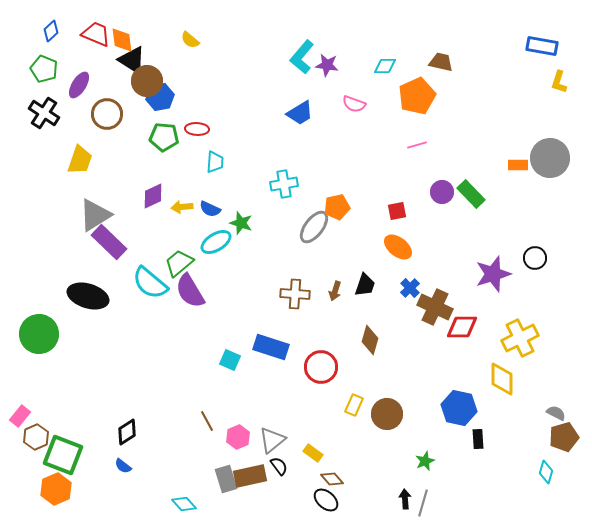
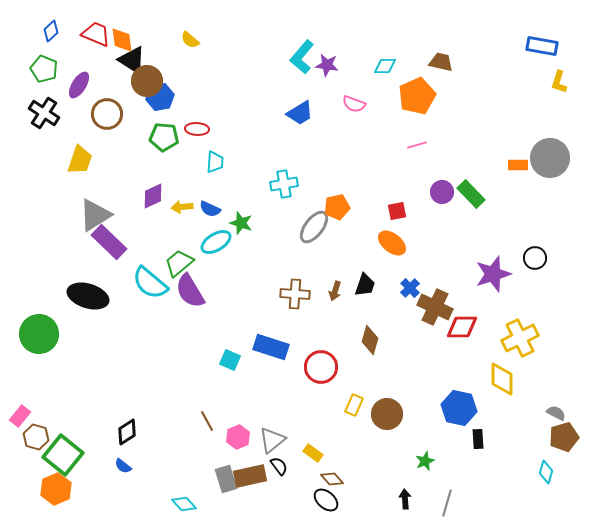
orange ellipse at (398, 247): moved 6 px left, 4 px up
brown hexagon at (36, 437): rotated 20 degrees counterclockwise
green square at (63, 455): rotated 18 degrees clockwise
gray line at (423, 503): moved 24 px right
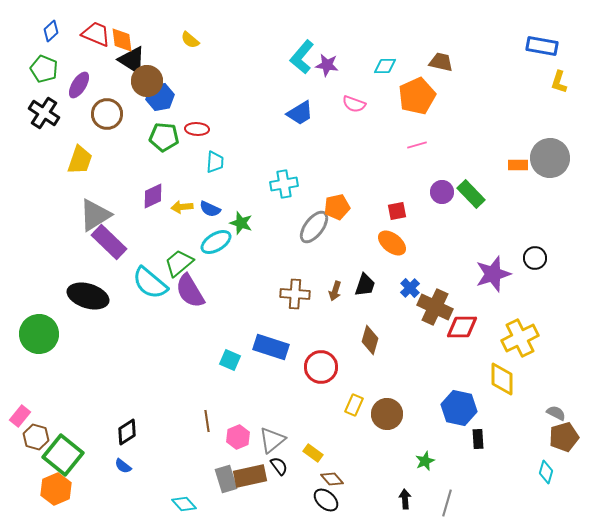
brown line at (207, 421): rotated 20 degrees clockwise
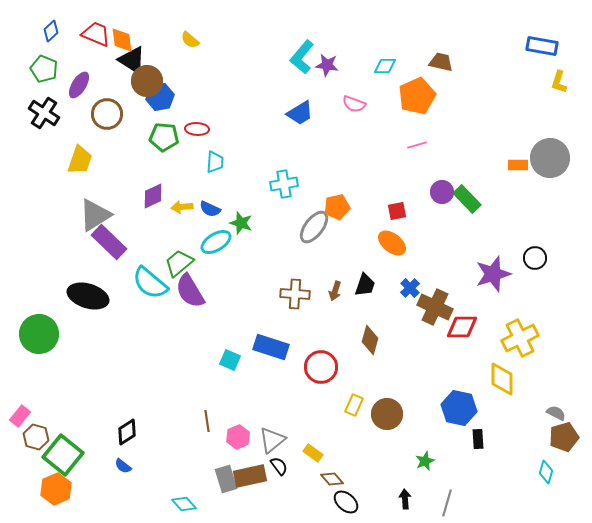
green rectangle at (471, 194): moved 4 px left, 5 px down
black ellipse at (326, 500): moved 20 px right, 2 px down
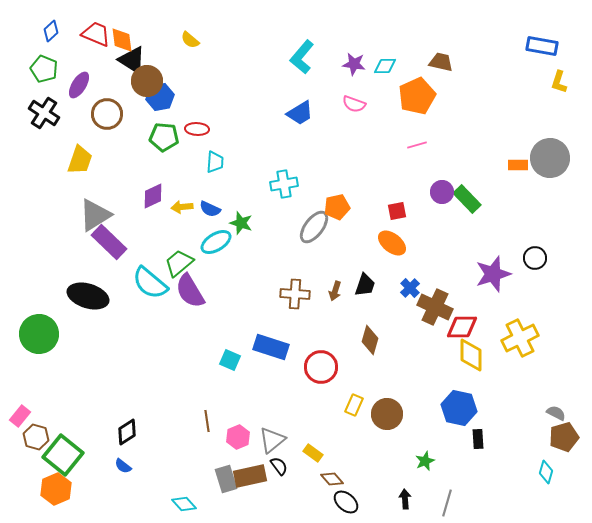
purple star at (327, 65): moved 27 px right, 1 px up
yellow diamond at (502, 379): moved 31 px left, 24 px up
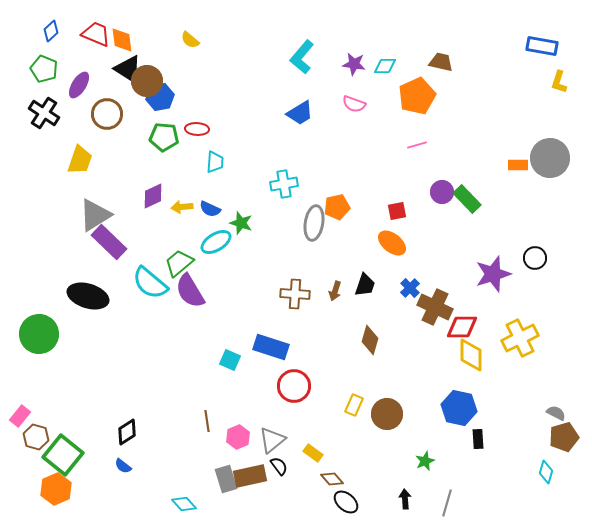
black triangle at (132, 60): moved 4 px left, 9 px down
gray ellipse at (314, 227): moved 4 px up; rotated 28 degrees counterclockwise
red circle at (321, 367): moved 27 px left, 19 px down
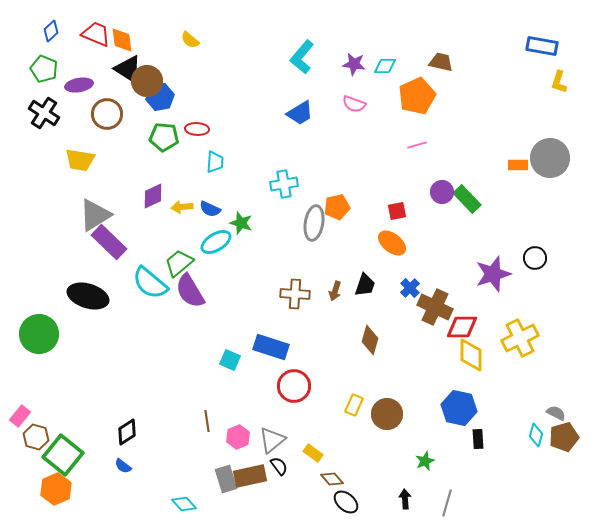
purple ellipse at (79, 85): rotated 48 degrees clockwise
yellow trapezoid at (80, 160): rotated 80 degrees clockwise
cyan diamond at (546, 472): moved 10 px left, 37 px up
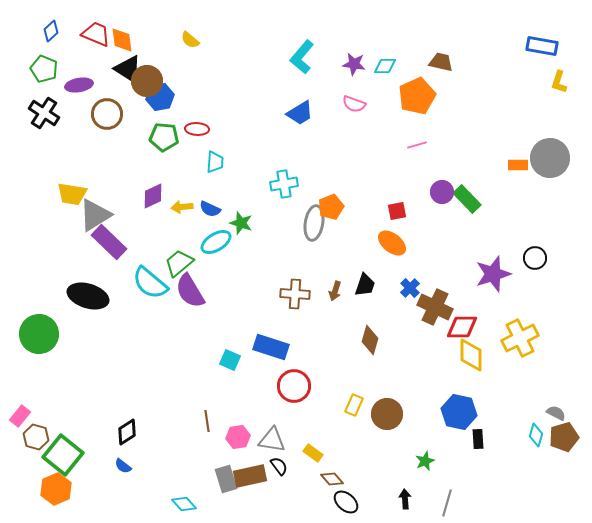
yellow trapezoid at (80, 160): moved 8 px left, 34 px down
orange pentagon at (337, 207): moved 6 px left; rotated 10 degrees counterclockwise
blue hexagon at (459, 408): moved 4 px down
pink hexagon at (238, 437): rotated 15 degrees clockwise
gray triangle at (272, 440): rotated 48 degrees clockwise
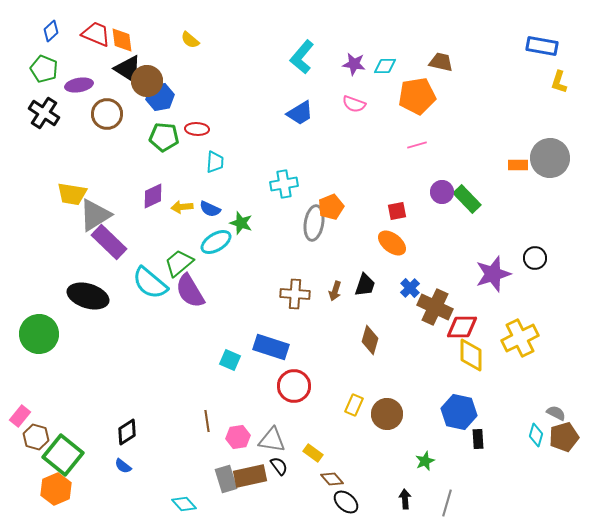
orange pentagon at (417, 96): rotated 15 degrees clockwise
